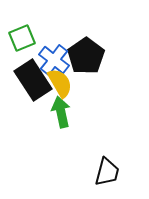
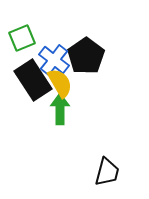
green arrow: moved 1 px left, 3 px up; rotated 12 degrees clockwise
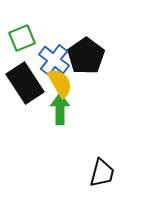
black rectangle: moved 8 px left, 3 px down
black trapezoid: moved 5 px left, 1 px down
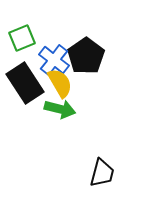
green arrow: rotated 104 degrees clockwise
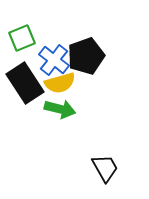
black pentagon: rotated 15 degrees clockwise
yellow semicircle: rotated 104 degrees clockwise
black trapezoid: moved 3 px right, 5 px up; rotated 44 degrees counterclockwise
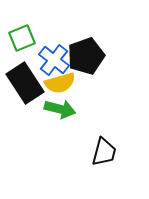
black trapezoid: moved 1 px left, 16 px up; rotated 44 degrees clockwise
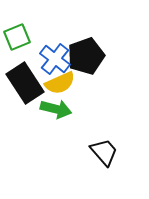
green square: moved 5 px left, 1 px up
blue cross: moved 1 px right, 1 px up
yellow semicircle: rotated 8 degrees counterclockwise
green arrow: moved 4 px left
black trapezoid: rotated 56 degrees counterclockwise
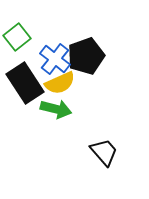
green square: rotated 16 degrees counterclockwise
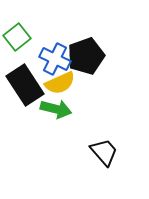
blue cross: rotated 12 degrees counterclockwise
black rectangle: moved 2 px down
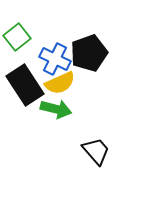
black pentagon: moved 3 px right, 3 px up
black trapezoid: moved 8 px left, 1 px up
